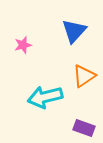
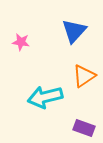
pink star: moved 2 px left, 3 px up; rotated 24 degrees clockwise
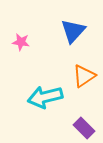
blue triangle: moved 1 px left
purple rectangle: rotated 25 degrees clockwise
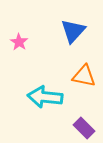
pink star: moved 2 px left; rotated 24 degrees clockwise
orange triangle: rotated 45 degrees clockwise
cyan arrow: rotated 20 degrees clockwise
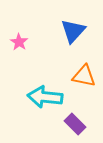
purple rectangle: moved 9 px left, 4 px up
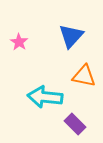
blue triangle: moved 2 px left, 5 px down
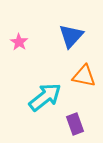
cyan arrow: rotated 136 degrees clockwise
purple rectangle: rotated 25 degrees clockwise
